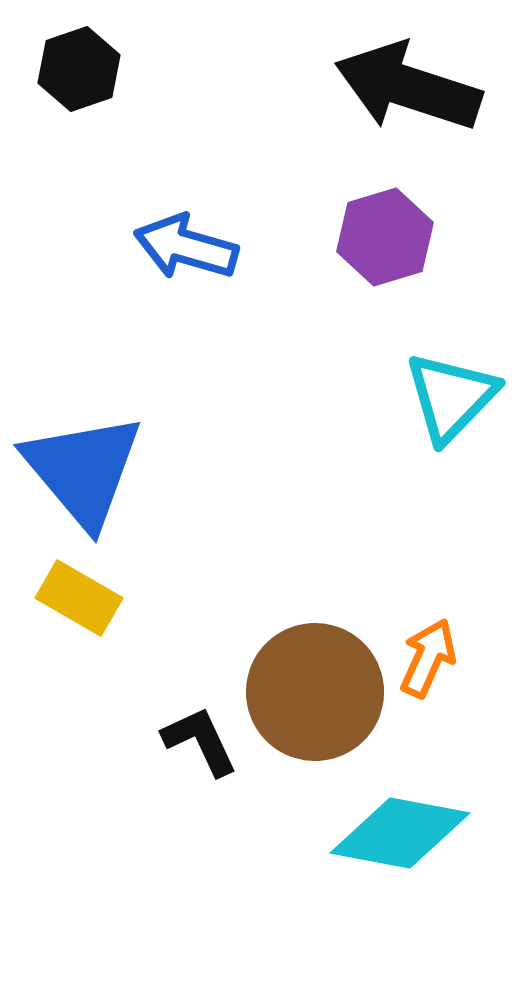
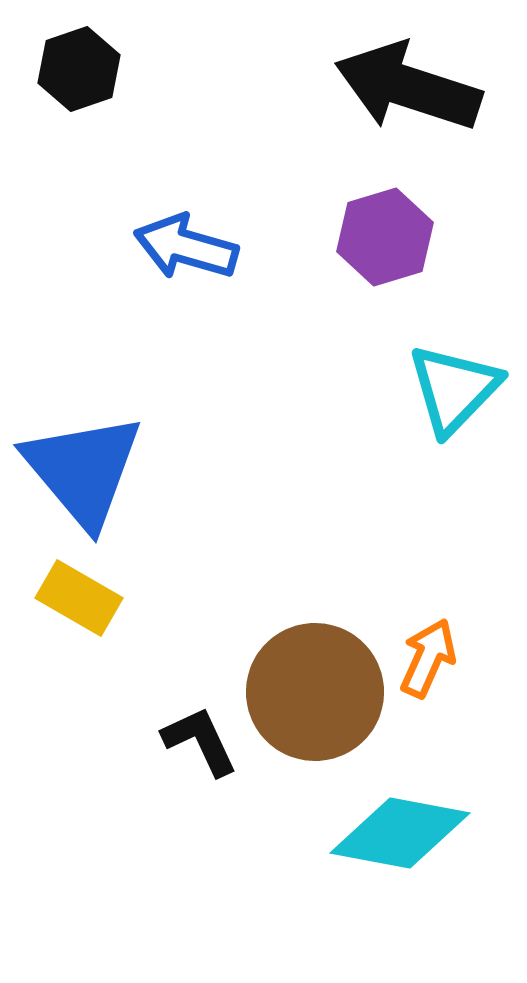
cyan triangle: moved 3 px right, 8 px up
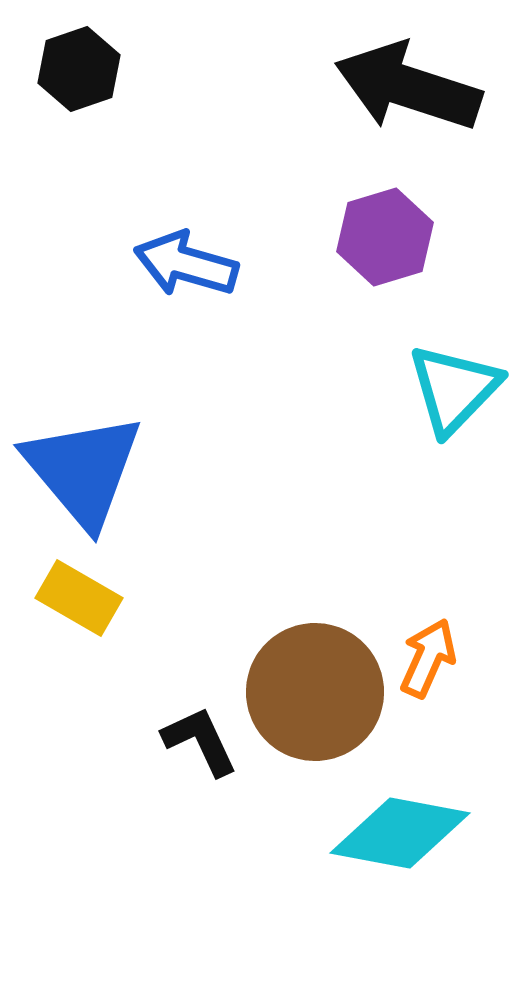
blue arrow: moved 17 px down
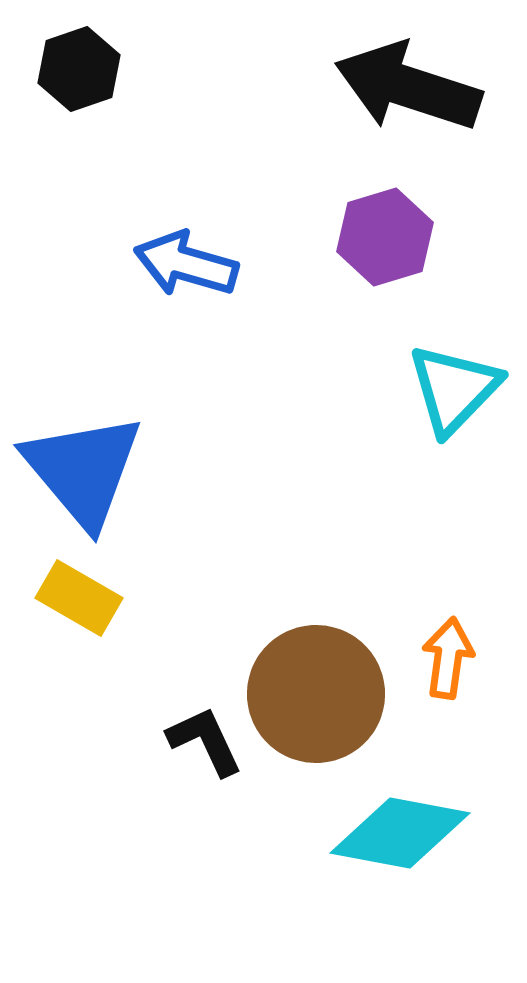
orange arrow: moved 20 px right; rotated 16 degrees counterclockwise
brown circle: moved 1 px right, 2 px down
black L-shape: moved 5 px right
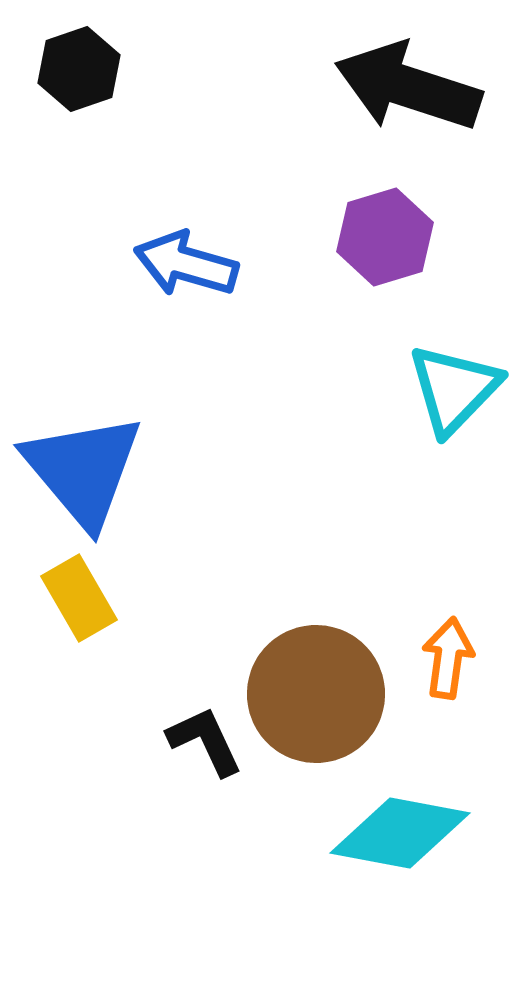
yellow rectangle: rotated 30 degrees clockwise
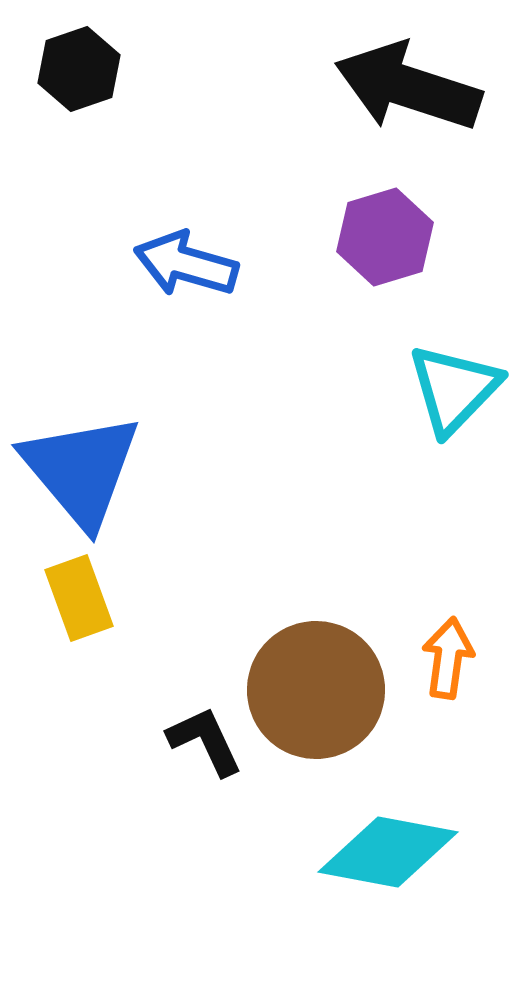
blue triangle: moved 2 px left
yellow rectangle: rotated 10 degrees clockwise
brown circle: moved 4 px up
cyan diamond: moved 12 px left, 19 px down
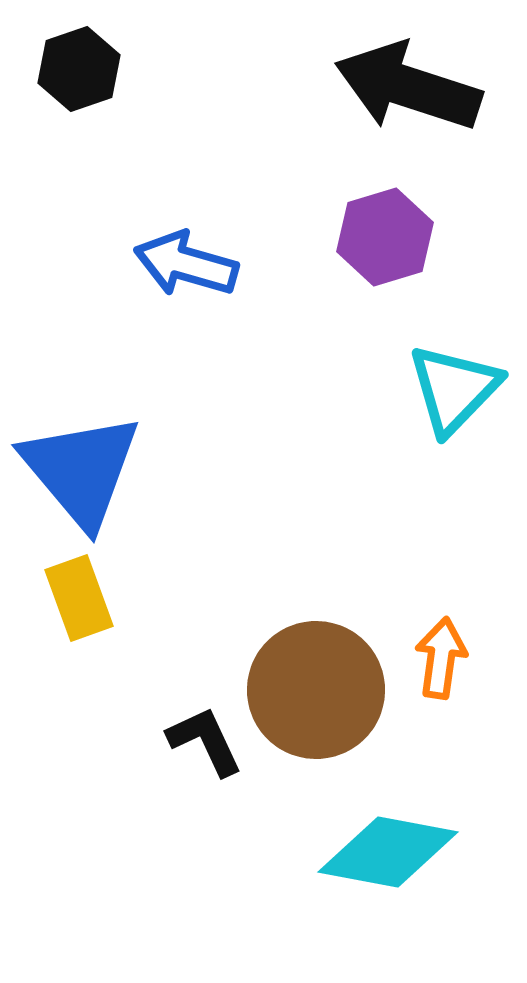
orange arrow: moved 7 px left
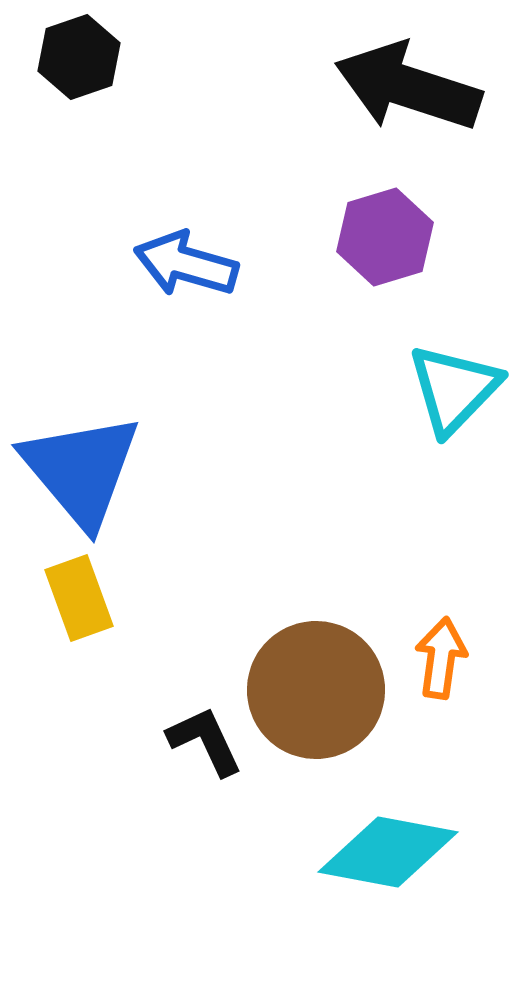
black hexagon: moved 12 px up
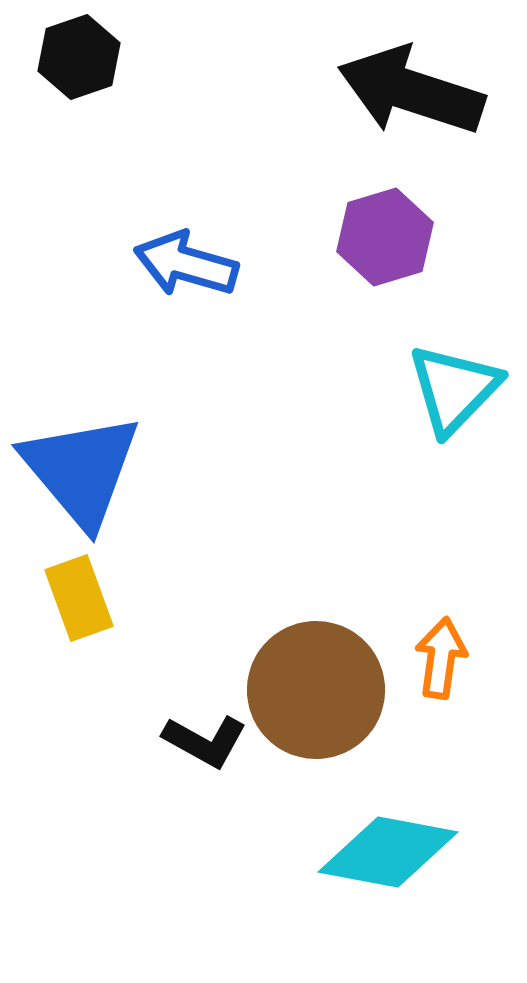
black arrow: moved 3 px right, 4 px down
black L-shape: rotated 144 degrees clockwise
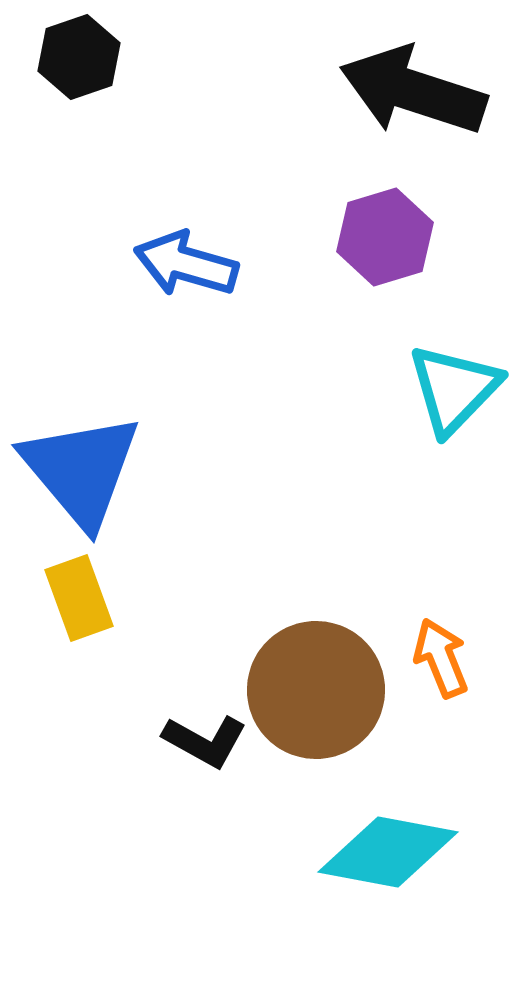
black arrow: moved 2 px right
orange arrow: rotated 30 degrees counterclockwise
